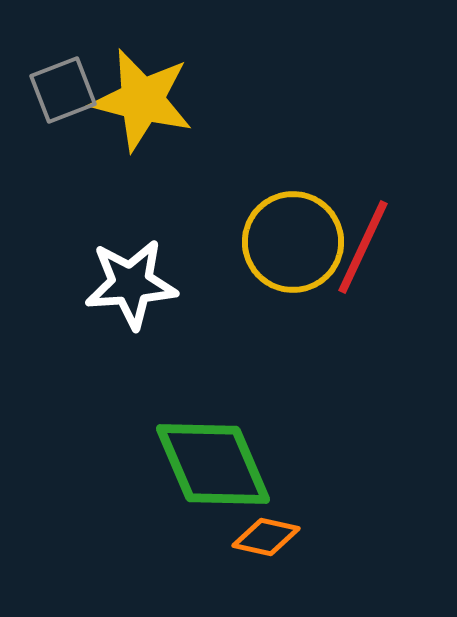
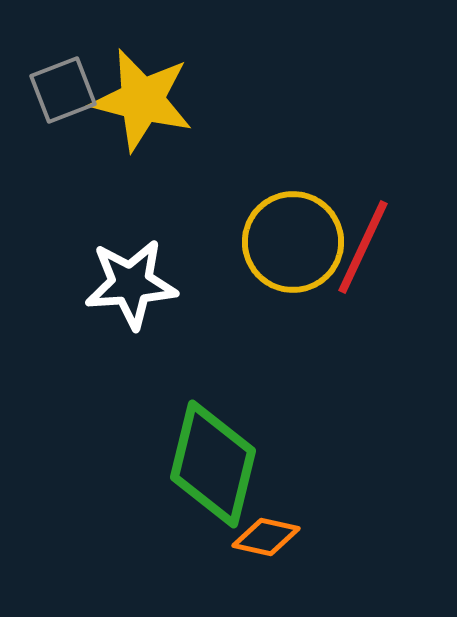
green diamond: rotated 37 degrees clockwise
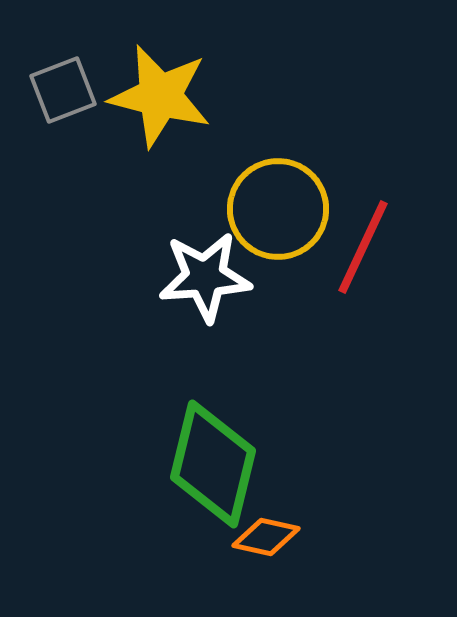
yellow star: moved 18 px right, 4 px up
yellow circle: moved 15 px left, 33 px up
white star: moved 74 px right, 7 px up
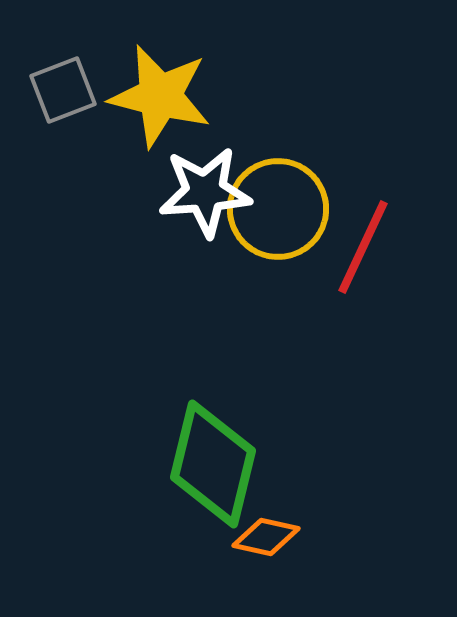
white star: moved 85 px up
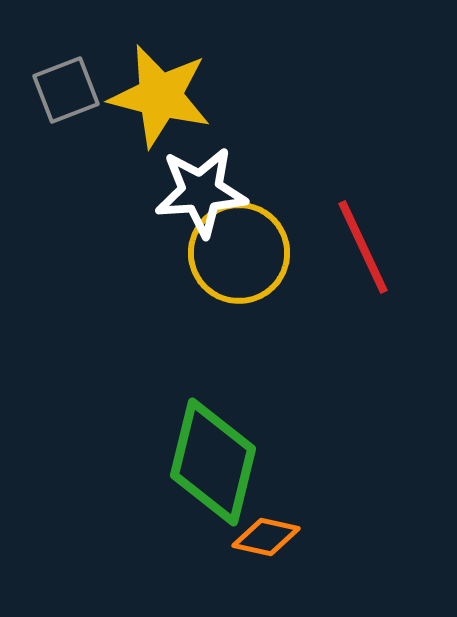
gray square: moved 3 px right
white star: moved 4 px left
yellow circle: moved 39 px left, 44 px down
red line: rotated 50 degrees counterclockwise
green diamond: moved 2 px up
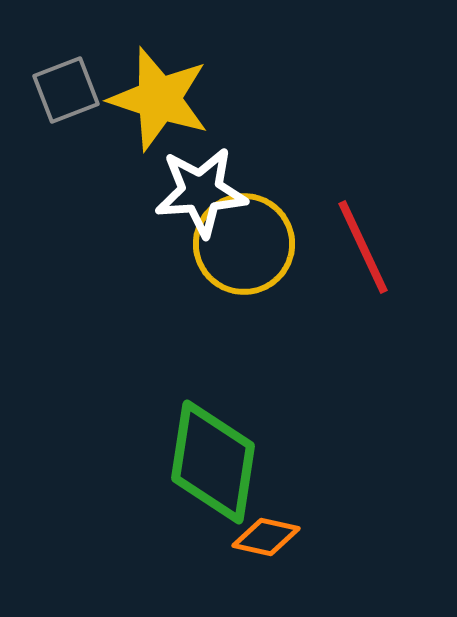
yellow star: moved 1 px left, 3 px down; rotated 4 degrees clockwise
yellow circle: moved 5 px right, 9 px up
green diamond: rotated 5 degrees counterclockwise
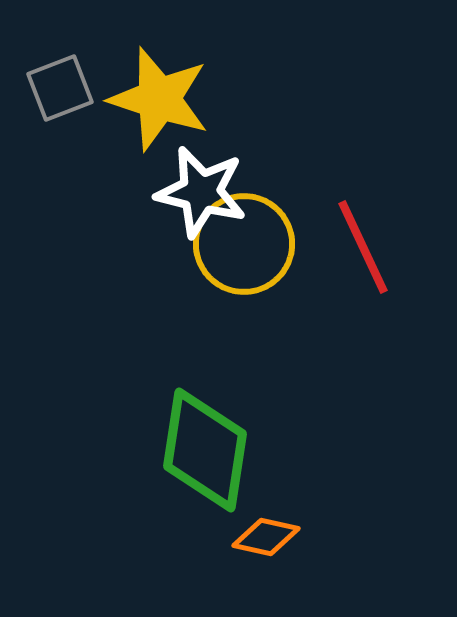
gray square: moved 6 px left, 2 px up
white star: rotated 18 degrees clockwise
green diamond: moved 8 px left, 12 px up
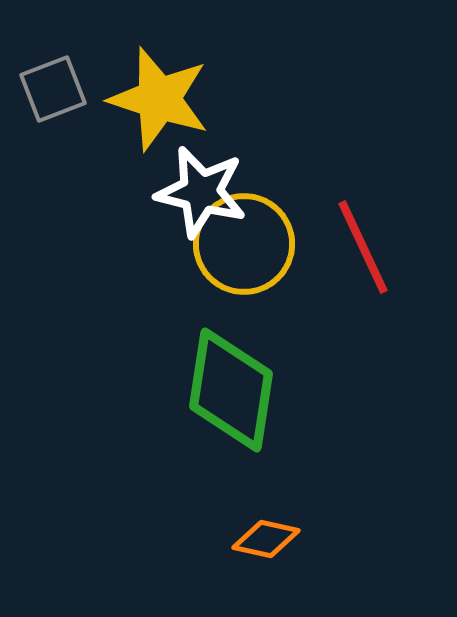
gray square: moved 7 px left, 1 px down
green diamond: moved 26 px right, 60 px up
orange diamond: moved 2 px down
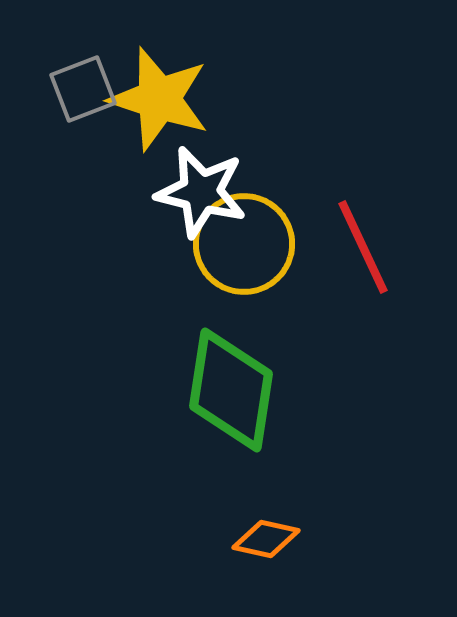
gray square: moved 30 px right
